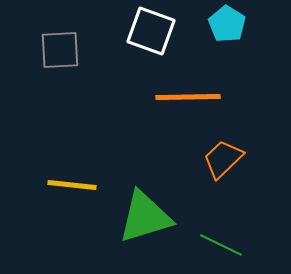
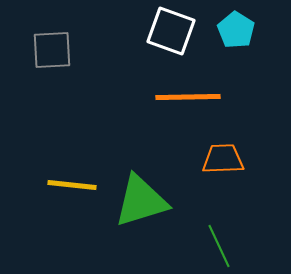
cyan pentagon: moved 9 px right, 6 px down
white square: moved 20 px right
gray square: moved 8 px left
orange trapezoid: rotated 42 degrees clockwise
green triangle: moved 4 px left, 16 px up
green line: moved 2 px left, 1 px down; rotated 39 degrees clockwise
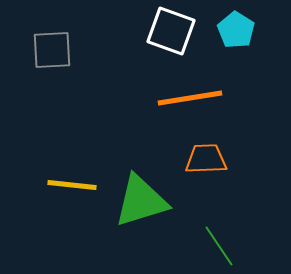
orange line: moved 2 px right, 1 px down; rotated 8 degrees counterclockwise
orange trapezoid: moved 17 px left
green line: rotated 9 degrees counterclockwise
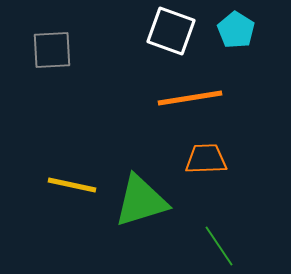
yellow line: rotated 6 degrees clockwise
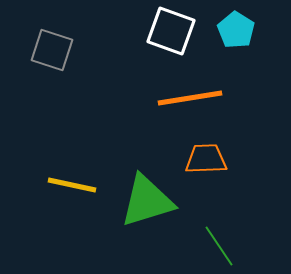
gray square: rotated 21 degrees clockwise
green triangle: moved 6 px right
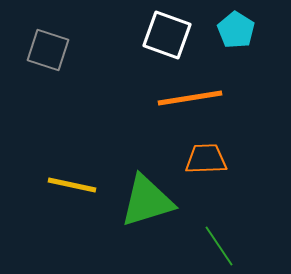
white square: moved 4 px left, 4 px down
gray square: moved 4 px left
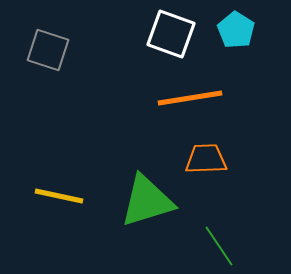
white square: moved 4 px right, 1 px up
yellow line: moved 13 px left, 11 px down
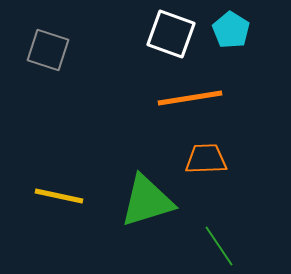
cyan pentagon: moved 5 px left
